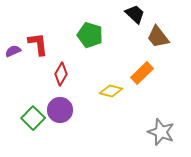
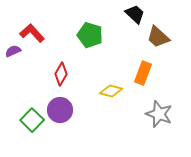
brown trapezoid: rotated 10 degrees counterclockwise
red L-shape: moved 6 px left, 11 px up; rotated 35 degrees counterclockwise
orange rectangle: moved 1 px right; rotated 25 degrees counterclockwise
green square: moved 1 px left, 2 px down
gray star: moved 2 px left, 18 px up
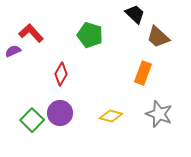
red L-shape: moved 1 px left
yellow diamond: moved 25 px down
purple circle: moved 3 px down
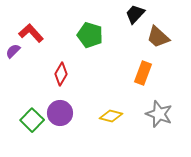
black trapezoid: rotated 90 degrees counterclockwise
purple semicircle: rotated 21 degrees counterclockwise
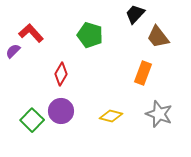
brown trapezoid: rotated 10 degrees clockwise
purple circle: moved 1 px right, 2 px up
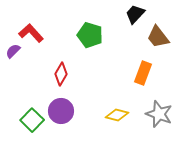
yellow diamond: moved 6 px right, 1 px up
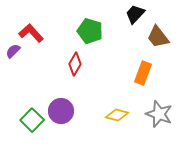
green pentagon: moved 4 px up
red diamond: moved 14 px right, 10 px up
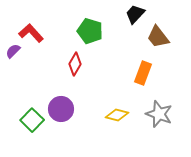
purple circle: moved 2 px up
